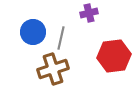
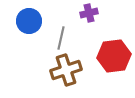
blue circle: moved 4 px left, 11 px up
brown cross: moved 13 px right, 1 px down
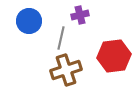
purple cross: moved 9 px left, 2 px down
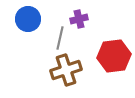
purple cross: moved 1 px left, 4 px down
blue circle: moved 1 px left, 2 px up
gray line: moved 1 px left
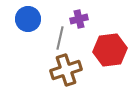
red hexagon: moved 4 px left, 6 px up
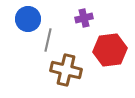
purple cross: moved 5 px right, 1 px up
gray line: moved 12 px left, 2 px down
brown cross: rotated 32 degrees clockwise
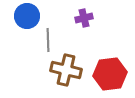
blue circle: moved 1 px left, 3 px up
gray line: rotated 15 degrees counterclockwise
red hexagon: moved 24 px down
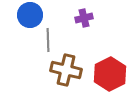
blue circle: moved 3 px right, 1 px up
red hexagon: rotated 20 degrees counterclockwise
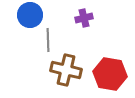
red hexagon: rotated 24 degrees counterclockwise
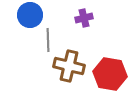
brown cross: moved 3 px right, 4 px up
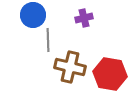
blue circle: moved 3 px right
brown cross: moved 1 px right, 1 px down
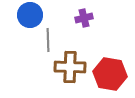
blue circle: moved 3 px left
brown cross: rotated 12 degrees counterclockwise
